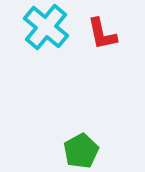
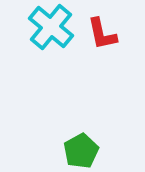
cyan cross: moved 5 px right
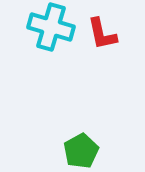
cyan cross: rotated 24 degrees counterclockwise
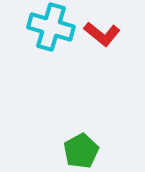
red L-shape: rotated 39 degrees counterclockwise
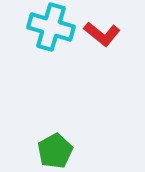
green pentagon: moved 26 px left
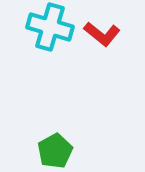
cyan cross: moved 1 px left
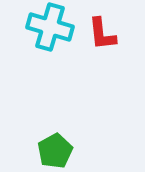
red L-shape: rotated 45 degrees clockwise
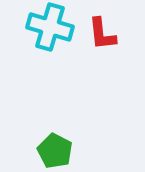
green pentagon: rotated 16 degrees counterclockwise
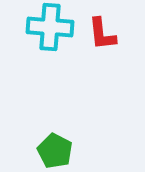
cyan cross: rotated 12 degrees counterclockwise
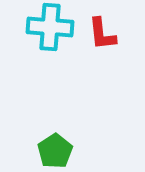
green pentagon: rotated 12 degrees clockwise
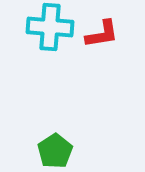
red L-shape: rotated 93 degrees counterclockwise
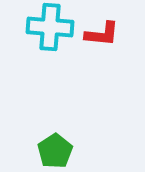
red L-shape: rotated 15 degrees clockwise
